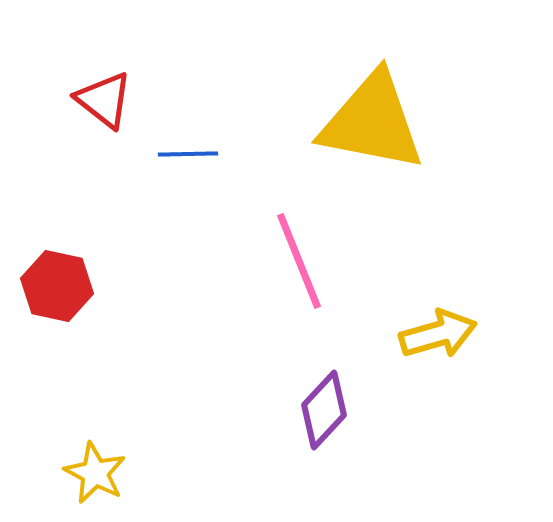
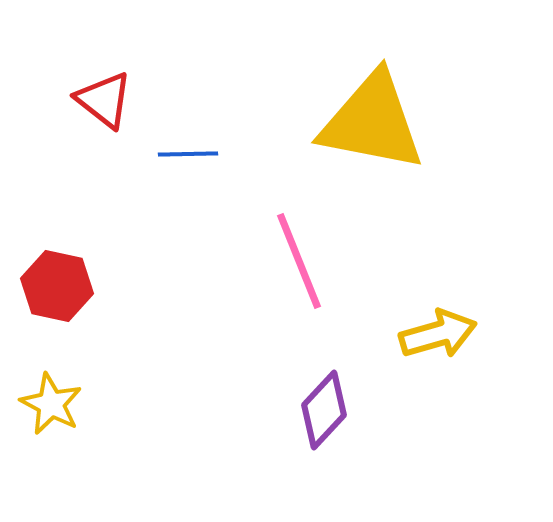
yellow star: moved 44 px left, 69 px up
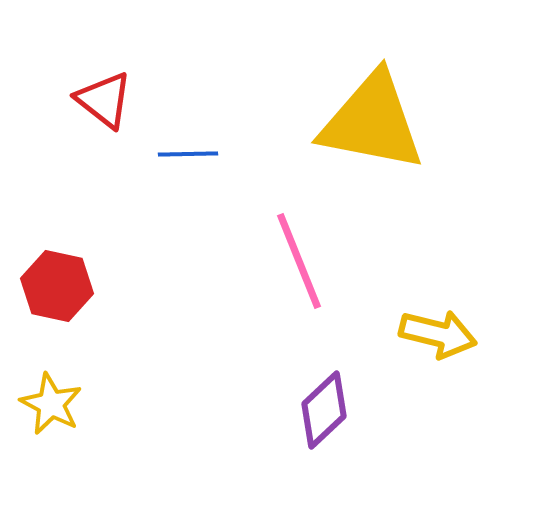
yellow arrow: rotated 30 degrees clockwise
purple diamond: rotated 4 degrees clockwise
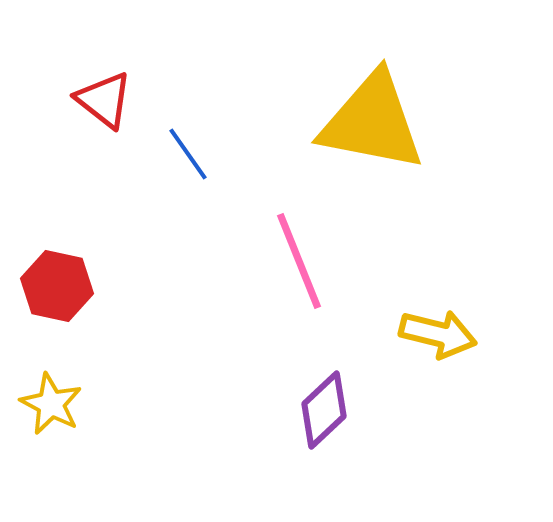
blue line: rotated 56 degrees clockwise
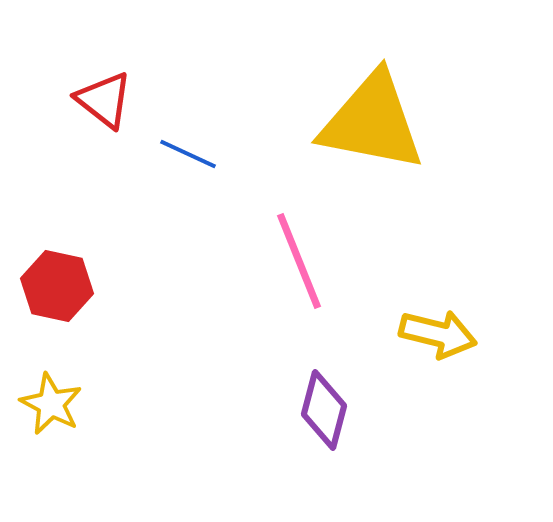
blue line: rotated 30 degrees counterclockwise
purple diamond: rotated 32 degrees counterclockwise
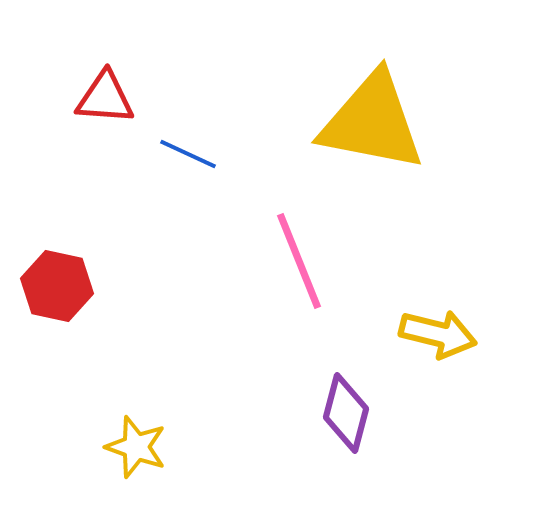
red triangle: moved 1 px right, 2 px up; rotated 34 degrees counterclockwise
yellow star: moved 85 px right, 43 px down; rotated 8 degrees counterclockwise
purple diamond: moved 22 px right, 3 px down
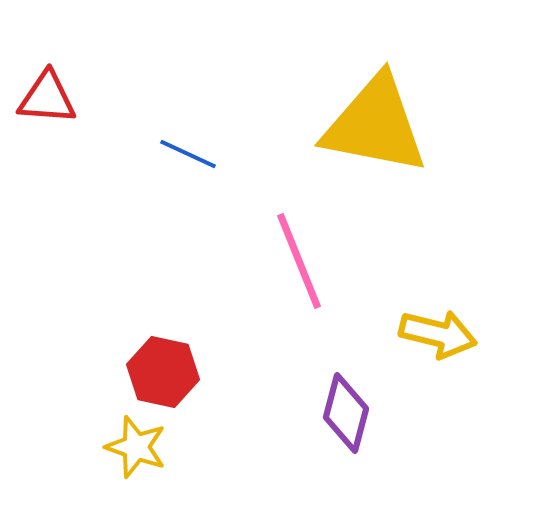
red triangle: moved 58 px left
yellow triangle: moved 3 px right, 3 px down
red hexagon: moved 106 px right, 86 px down
